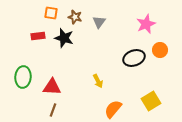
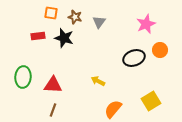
yellow arrow: rotated 144 degrees clockwise
red triangle: moved 1 px right, 2 px up
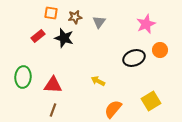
brown star: rotated 24 degrees counterclockwise
red rectangle: rotated 32 degrees counterclockwise
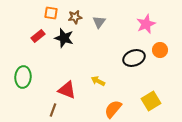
red triangle: moved 14 px right, 5 px down; rotated 18 degrees clockwise
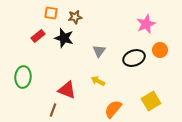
gray triangle: moved 29 px down
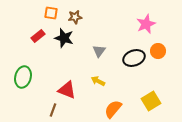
orange circle: moved 2 px left, 1 px down
green ellipse: rotated 10 degrees clockwise
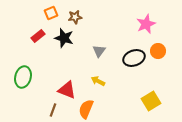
orange square: rotated 32 degrees counterclockwise
orange semicircle: moved 27 px left; rotated 18 degrees counterclockwise
